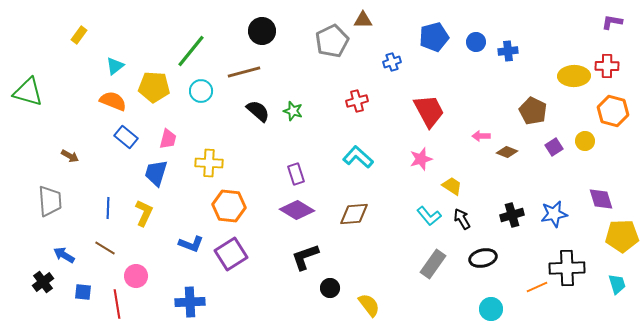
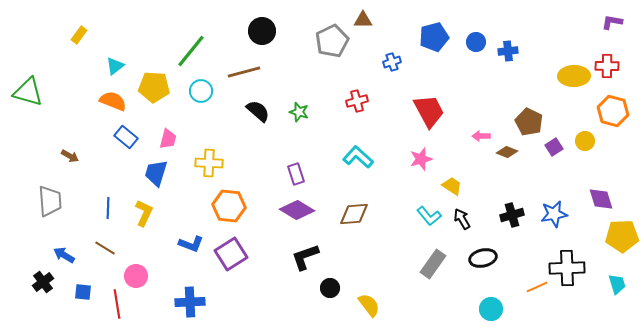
green star at (293, 111): moved 6 px right, 1 px down
brown pentagon at (533, 111): moved 4 px left, 11 px down
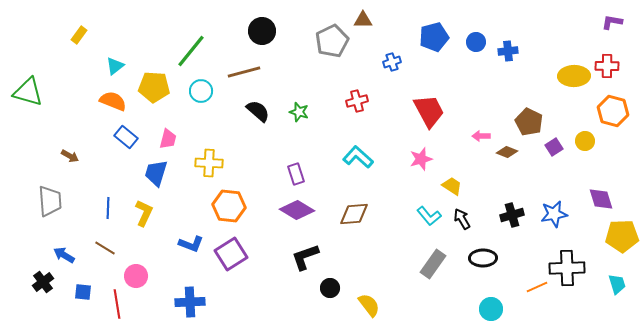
black ellipse at (483, 258): rotated 12 degrees clockwise
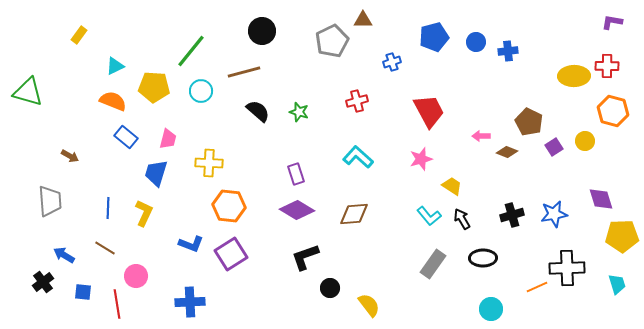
cyan triangle at (115, 66): rotated 12 degrees clockwise
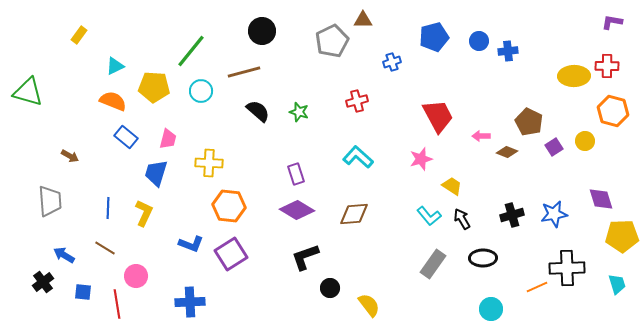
blue circle at (476, 42): moved 3 px right, 1 px up
red trapezoid at (429, 111): moved 9 px right, 5 px down
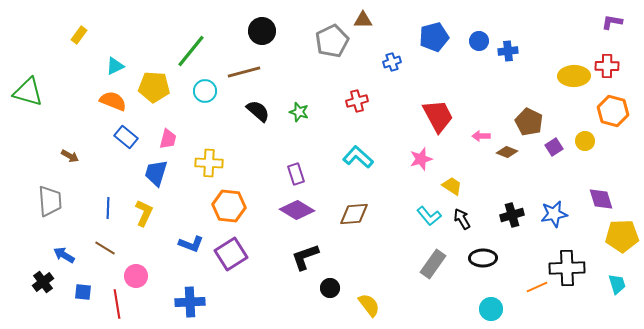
cyan circle at (201, 91): moved 4 px right
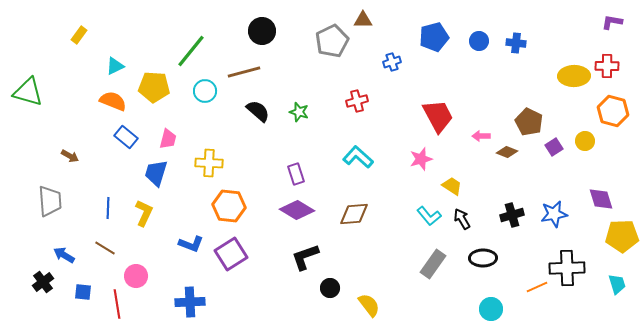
blue cross at (508, 51): moved 8 px right, 8 px up; rotated 12 degrees clockwise
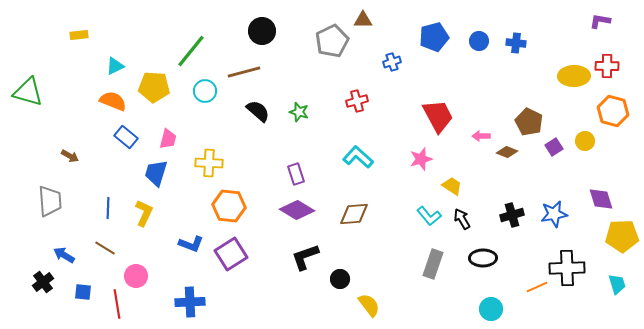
purple L-shape at (612, 22): moved 12 px left, 1 px up
yellow rectangle at (79, 35): rotated 48 degrees clockwise
gray rectangle at (433, 264): rotated 16 degrees counterclockwise
black circle at (330, 288): moved 10 px right, 9 px up
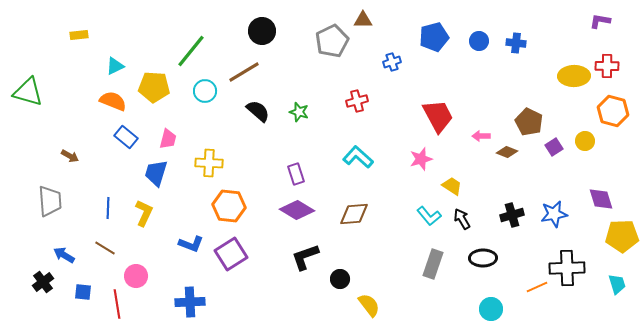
brown line at (244, 72): rotated 16 degrees counterclockwise
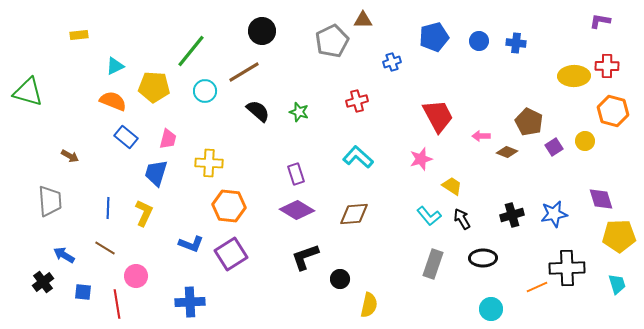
yellow pentagon at (622, 236): moved 3 px left
yellow semicircle at (369, 305): rotated 50 degrees clockwise
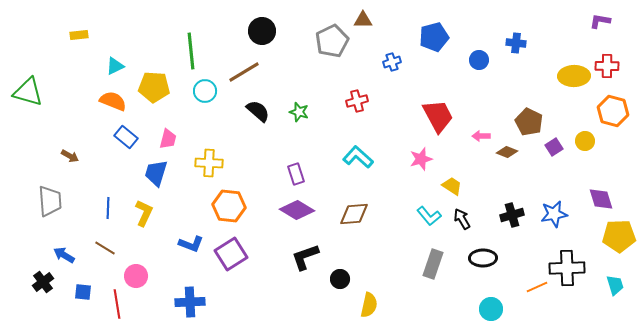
blue circle at (479, 41): moved 19 px down
green line at (191, 51): rotated 45 degrees counterclockwise
cyan trapezoid at (617, 284): moved 2 px left, 1 px down
